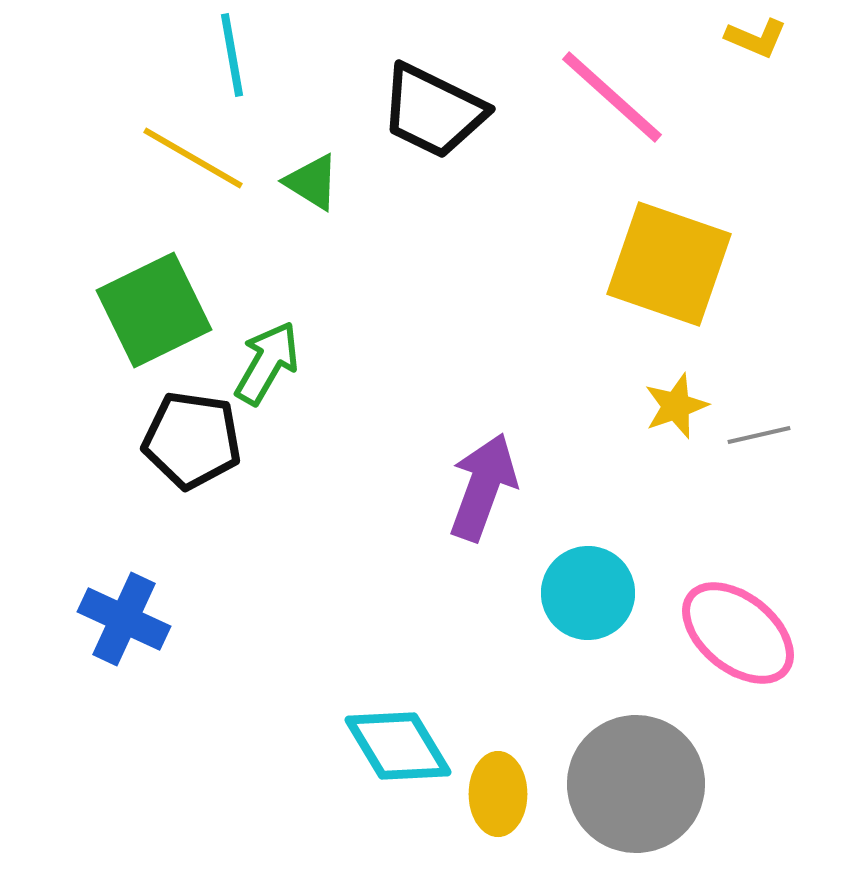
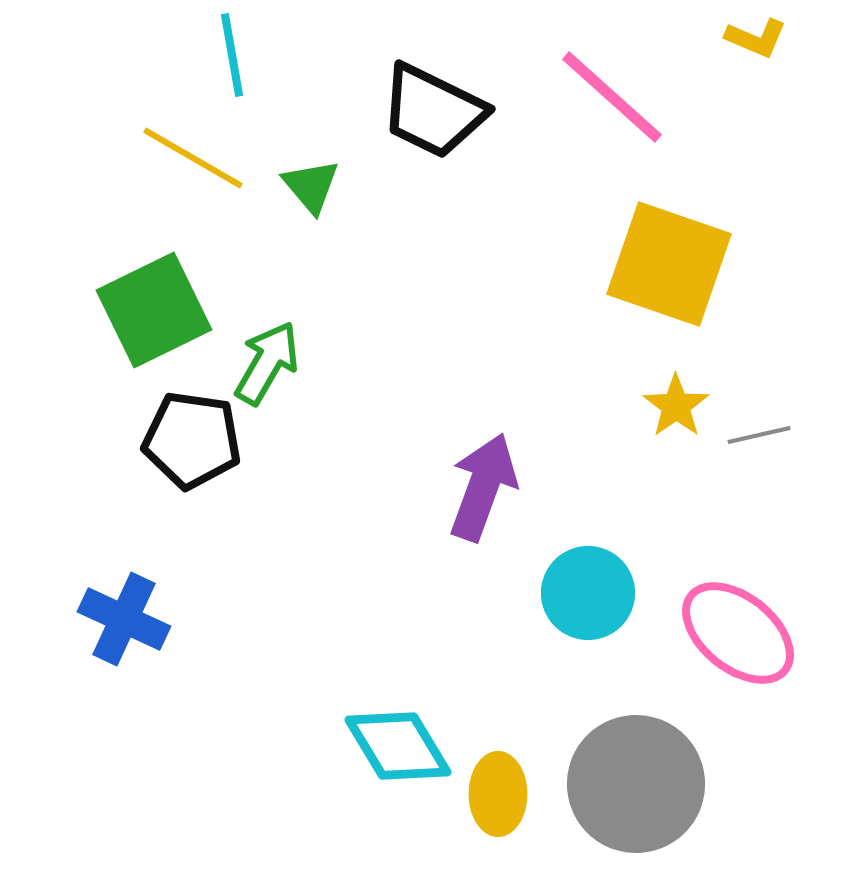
green triangle: moved 1 px left, 4 px down; rotated 18 degrees clockwise
yellow star: rotated 16 degrees counterclockwise
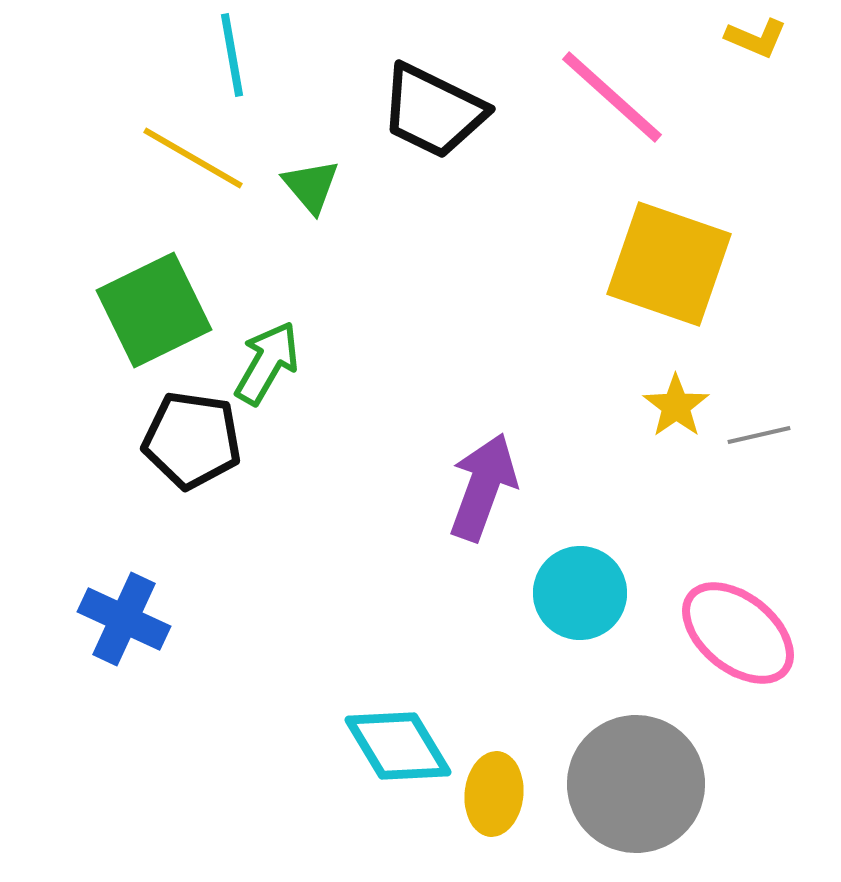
cyan circle: moved 8 px left
yellow ellipse: moved 4 px left; rotated 6 degrees clockwise
